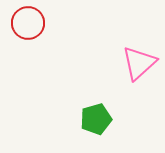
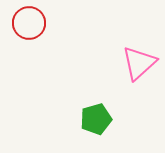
red circle: moved 1 px right
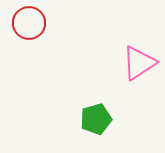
pink triangle: rotated 9 degrees clockwise
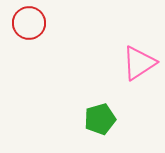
green pentagon: moved 4 px right
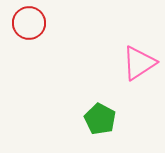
green pentagon: rotated 28 degrees counterclockwise
